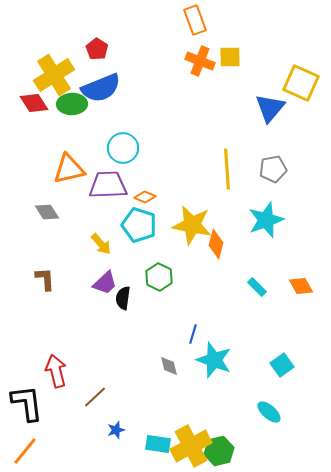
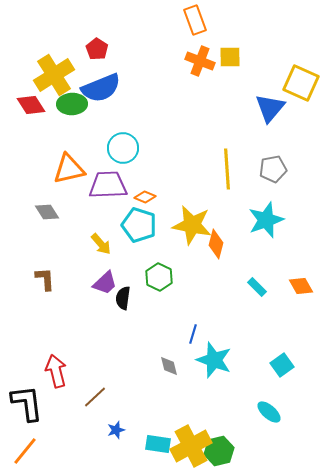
red diamond at (34, 103): moved 3 px left, 2 px down
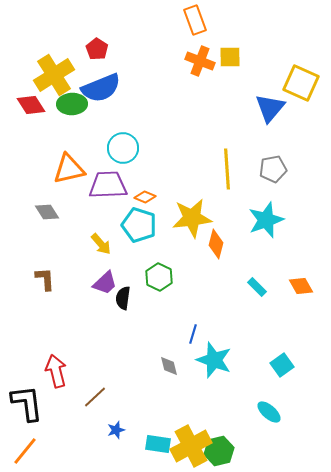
yellow star at (192, 225): moved 7 px up; rotated 18 degrees counterclockwise
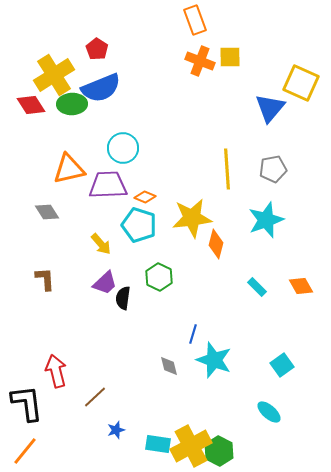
green hexagon at (219, 451): rotated 20 degrees counterclockwise
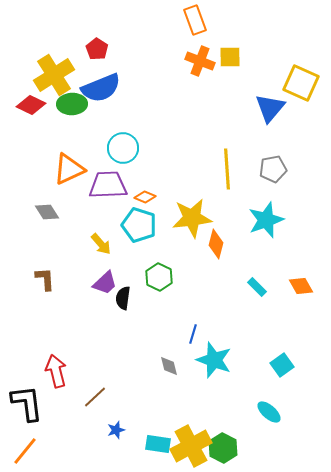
red diamond at (31, 105): rotated 32 degrees counterclockwise
orange triangle at (69, 169): rotated 12 degrees counterclockwise
green hexagon at (219, 451): moved 4 px right, 3 px up
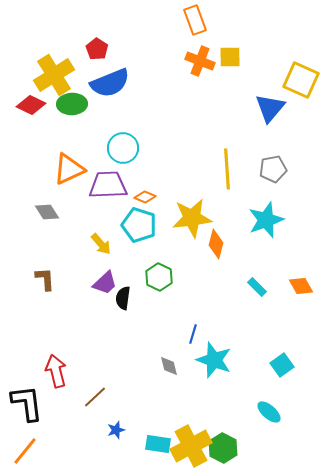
yellow square at (301, 83): moved 3 px up
blue semicircle at (101, 88): moved 9 px right, 5 px up
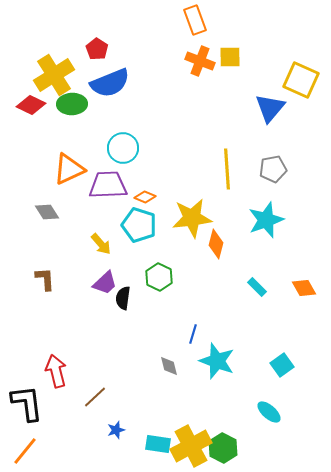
orange diamond at (301, 286): moved 3 px right, 2 px down
cyan star at (214, 360): moved 3 px right, 1 px down
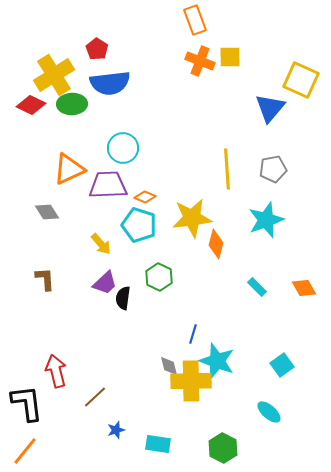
blue semicircle at (110, 83): rotated 15 degrees clockwise
yellow cross at (191, 446): moved 65 px up; rotated 27 degrees clockwise
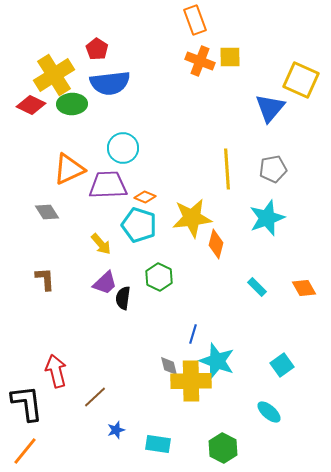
cyan star at (266, 220): moved 1 px right, 2 px up
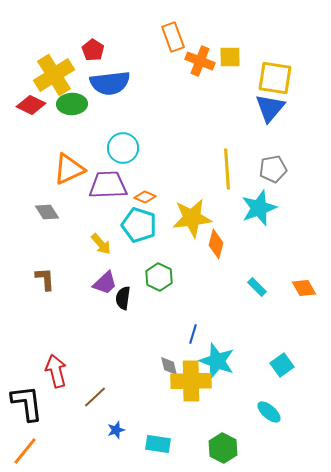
orange rectangle at (195, 20): moved 22 px left, 17 px down
red pentagon at (97, 49): moved 4 px left, 1 px down
yellow square at (301, 80): moved 26 px left, 2 px up; rotated 15 degrees counterclockwise
cyan star at (267, 218): moved 8 px left, 10 px up
